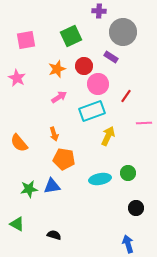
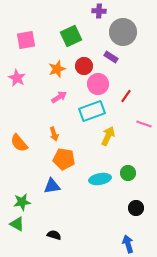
pink line: moved 1 px down; rotated 21 degrees clockwise
green star: moved 7 px left, 13 px down
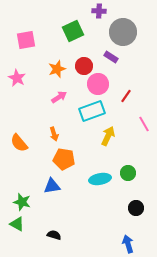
green square: moved 2 px right, 5 px up
pink line: rotated 42 degrees clockwise
green star: rotated 24 degrees clockwise
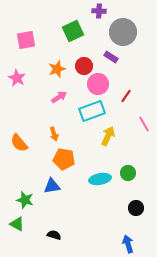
green star: moved 3 px right, 2 px up
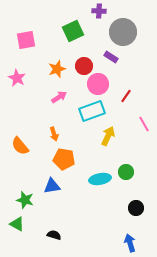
orange semicircle: moved 1 px right, 3 px down
green circle: moved 2 px left, 1 px up
blue arrow: moved 2 px right, 1 px up
